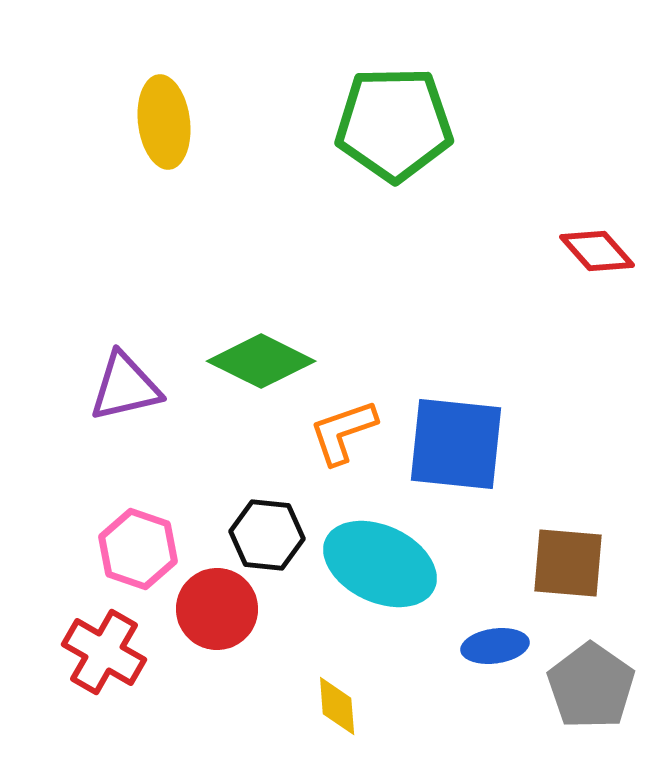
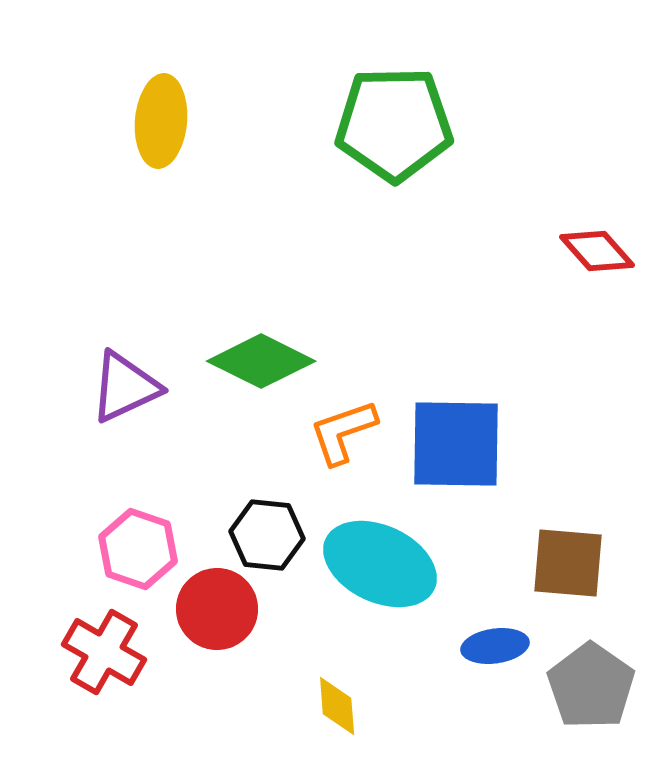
yellow ellipse: moved 3 px left, 1 px up; rotated 12 degrees clockwise
purple triangle: rotated 12 degrees counterclockwise
blue square: rotated 5 degrees counterclockwise
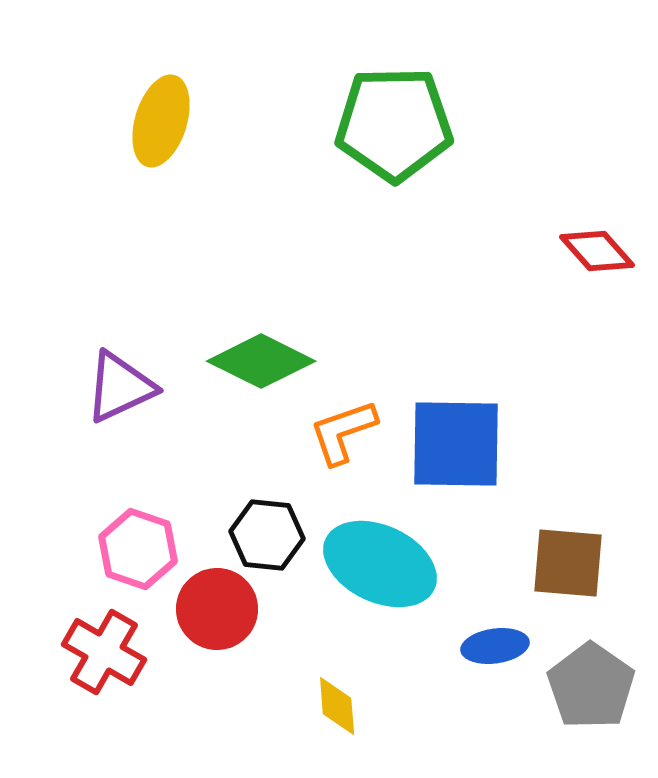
yellow ellipse: rotated 12 degrees clockwise
purple triangle: moved 5 px left
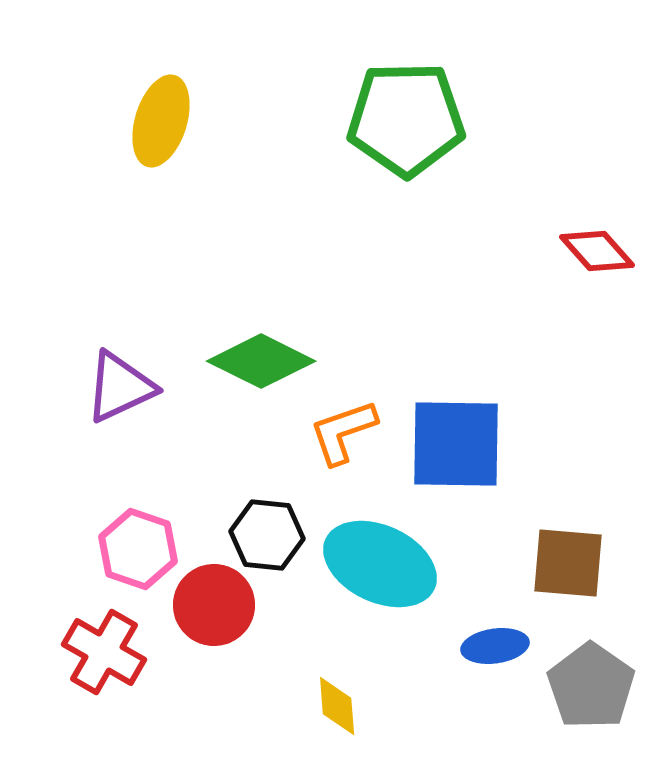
green pentagon: moved 12 px right, 5 px up
red circle: moved 3 px left, 4 px up
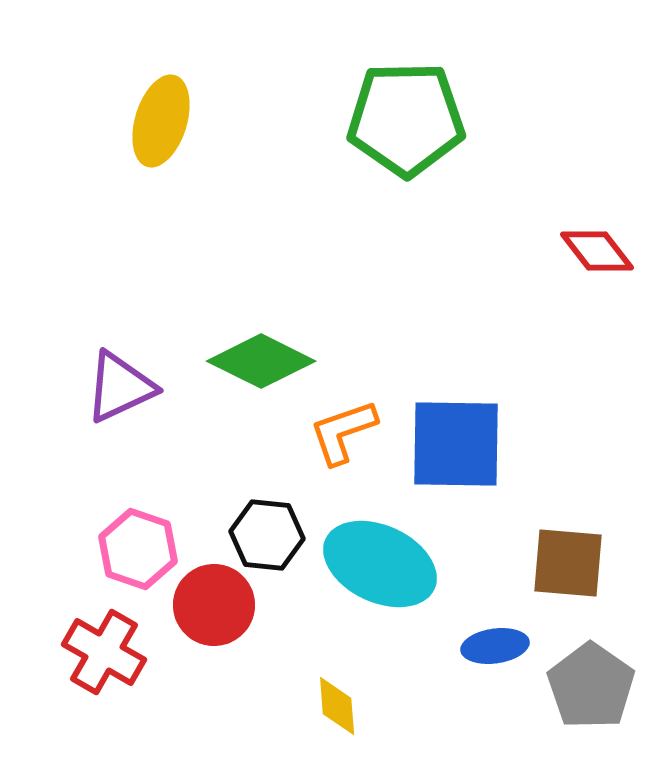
red diamond: rotated 4 degrees clockwise
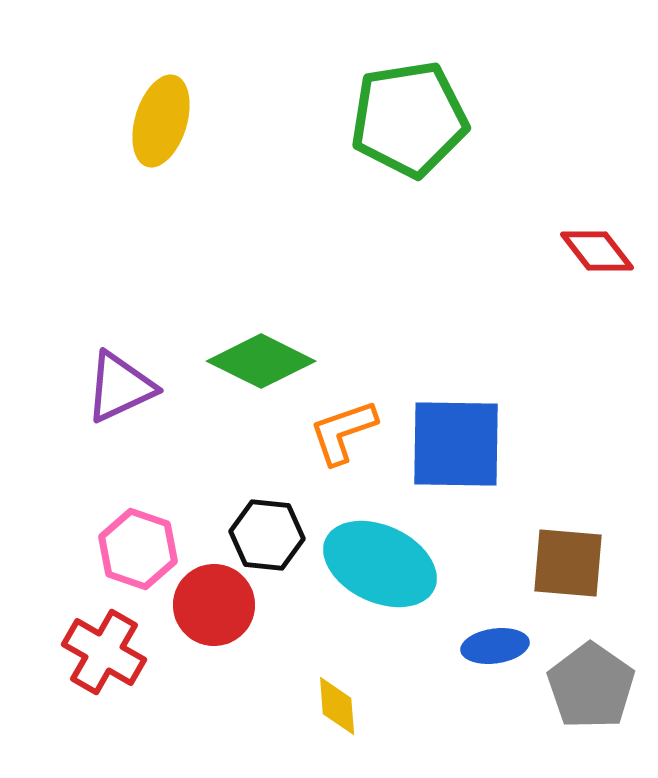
green pentagon: moved 3 px right; rotated 8 degrees counterclockwise
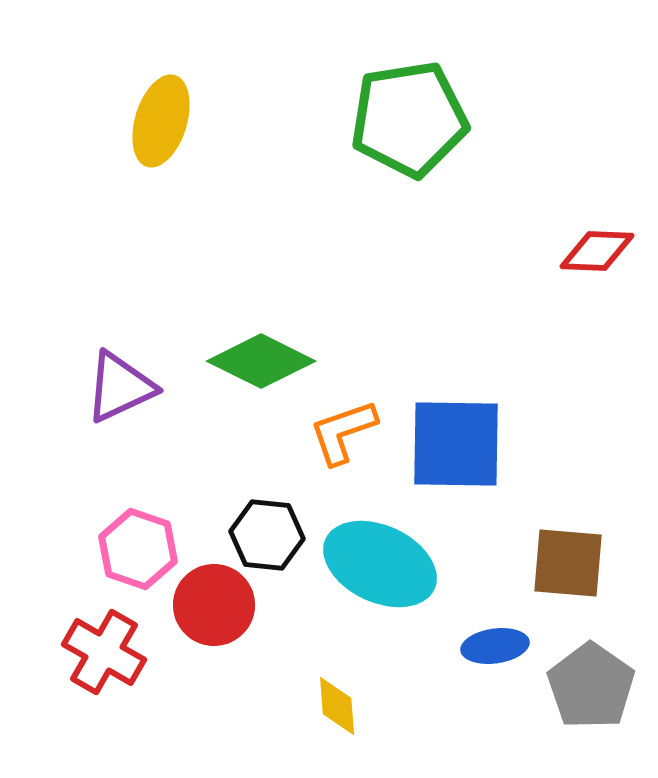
red diamond: rotated 50 degrees counterclockwise
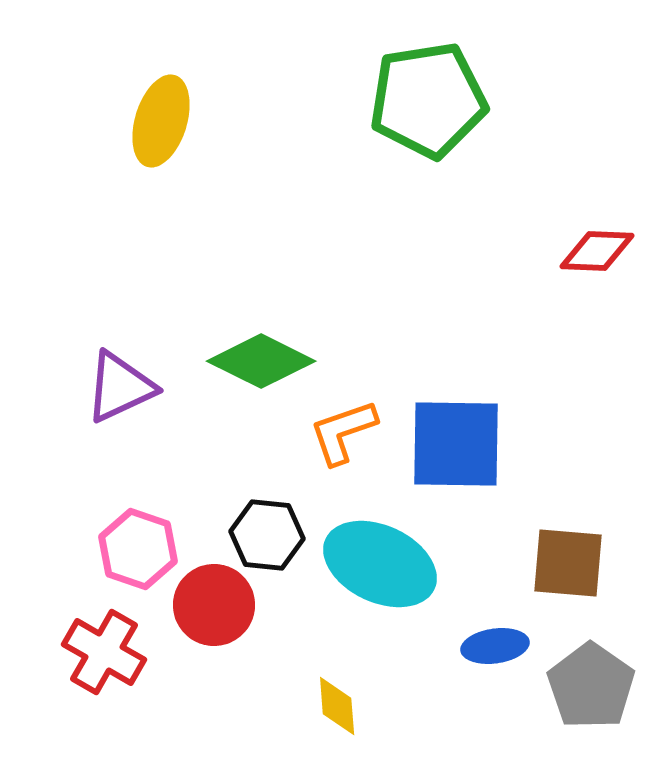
green pentagon: moved 19 px right, 19 px up
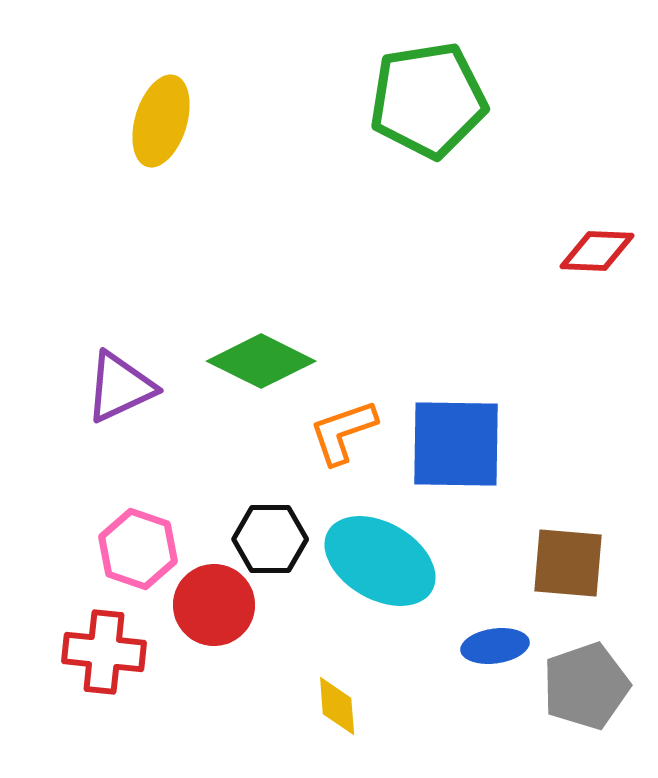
black hexagon: moved 3 px right, 4 px down; rotated 6 degrees counterclockwise
cyan ellipse: moved 3 px up; rotated 5 degrees clockwise
red cross: rotated 24 degrees counterclockwise
gray pentagon: moved 5 px left; rotated 18 degrees clockwise
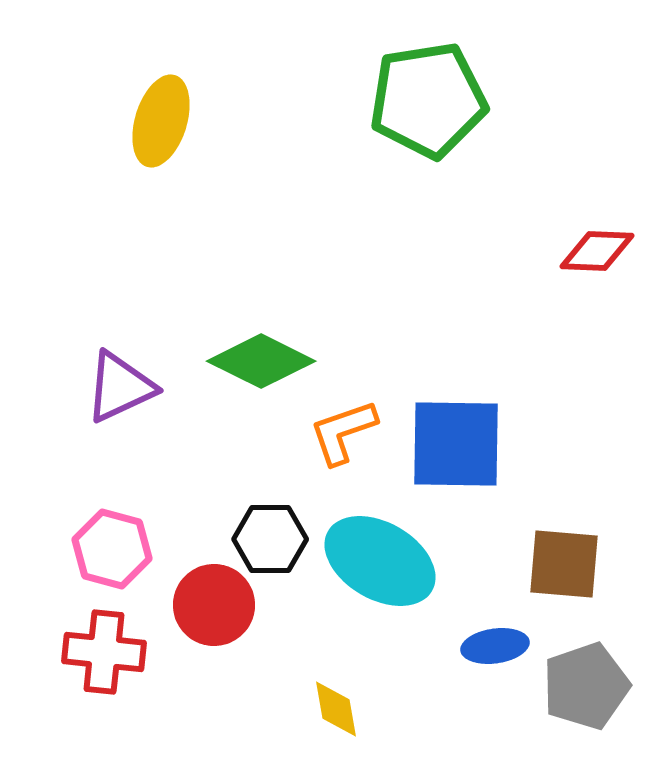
pink hexagon: moved 26 px left; rotated 4 degrees counterclockwise
brown square: moved 4 px left, 1 px down
yellow diamond: moved 1 px left, 3 px down; rotated 6 degrees counterclockwise
